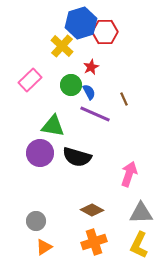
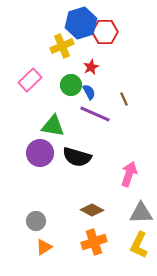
yellow cross: rotated 25 degrees clockwise
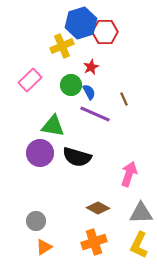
brown diamond: moved 6 px right, 2 px up
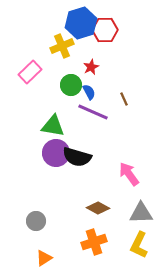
red hexagon: moved 2 px up
pink rectangle: moved 8 px up
purple line: moved 2 px left, 2 px up
purple circle: moved 16 px right
pink arrow: rotated 55 degrees counterclockwise
orange triangle: moved 11 px down
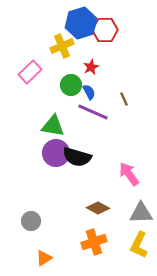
gray circle: moved 5 px left
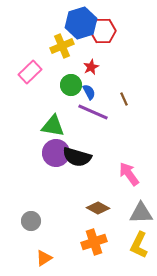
red hexagon: moved 2 px left, 1 px down
